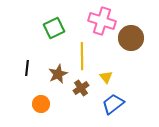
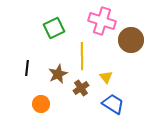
brown circle: moved 2 px down
blue trapezoid: rotated 70 degrees clockwise
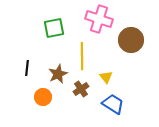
pink cross: moved 3 px left, 2 px up
green square: rotated 15 degrees clockwise
brown cross: moved 1 px down
orange circle: moved 2 px right, 7 px up
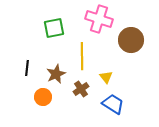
brown star: moved 2 px left
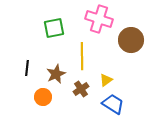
yellow triangle: moved 3 px down; rotated 32 degrees clockwise
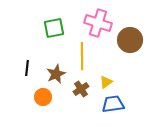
pink cross: moved 1 px left, 4 px down
brown circle: moved 1 px left
yellow triangle: moved 2 px down
blue trapezoid: rotated 40 degrees counterclockwise
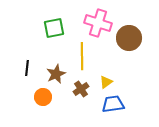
brown circle: moved 1 px left, 2 px up
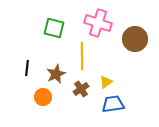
green square: rotated 25 degrees clockwise
brown circle: moved 6 px right, 1 px down
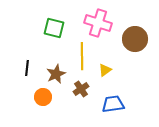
yellow triangle: moved 1 px left, 12 px up
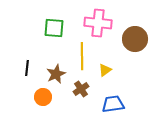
pink cross: rotated 12 degrees counterclockwise
green square: rotated 10 degrees counterclockwise
